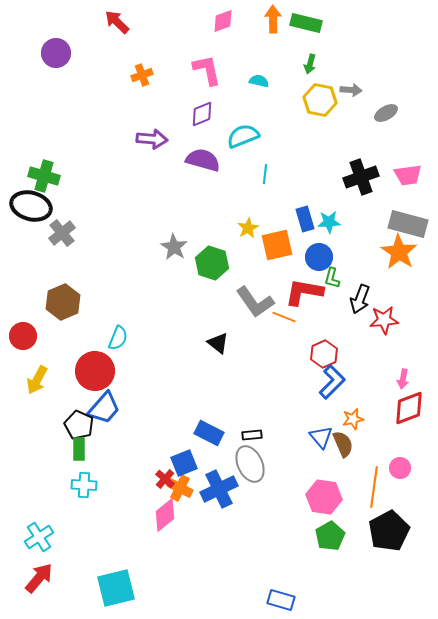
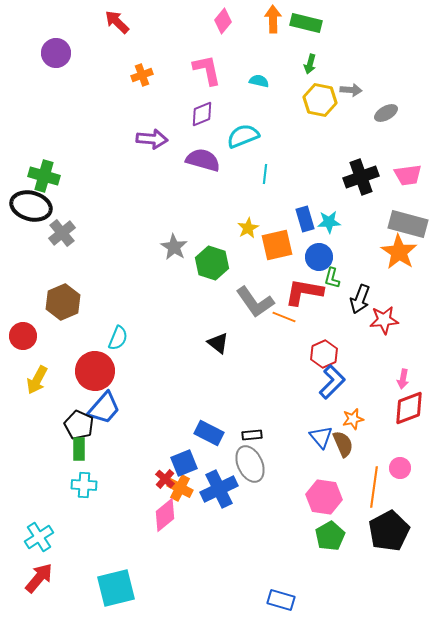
pink diamond at (223, 21): rotated 30 degrees counterclockwise
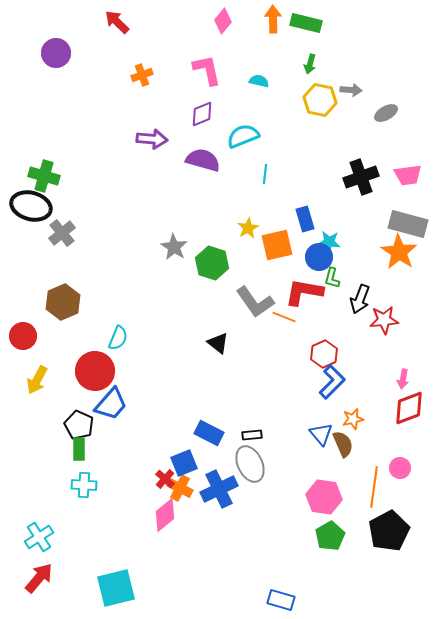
cyan star at (329, 222): moved 20 px down; rotated 10 degrees clockwise
blue trapezoid at (104, 408): moved 7 px right, 4 px up
blue triangle at (321, 437): moved 3 px up
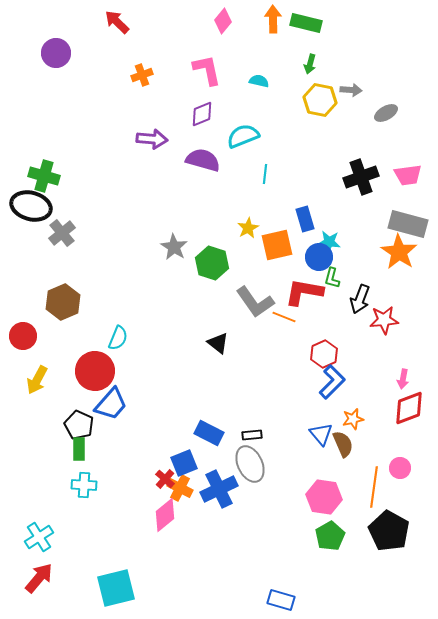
black pentagon at (389, 531): rotated 15 degrees counterclockwise
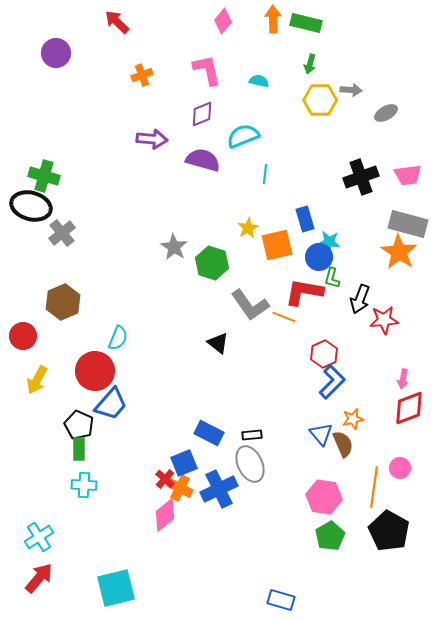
yellow hexagon at (320, 100): rotated 12 degrees counterclockwise
gray L-shape at (255, 302): moved 5 px left, 3 px down
